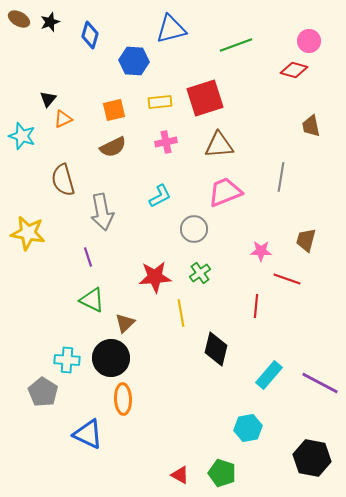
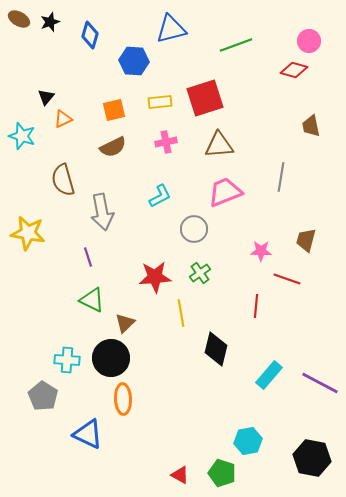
black triangle at (48, 99): moved 2 px left, 2 px up
gray pentagon at (43, 392): moved 4 px down
cyan hexagon at (248, 428): moved 13 px down
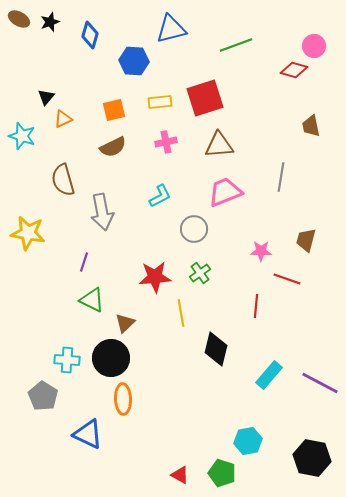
pink circle at (309, 41): moved 5 px right, 5 px down
purple line at (88, 257): moved 4 px left, 5 px down; rotated 36 degrees clockwise
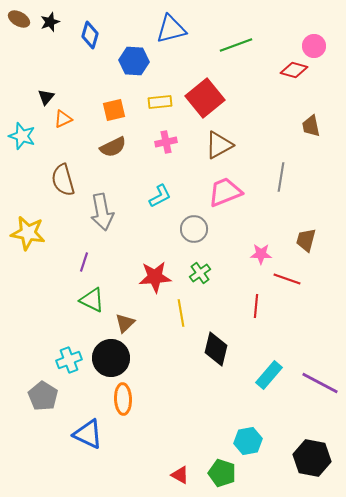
red square at (205, 98): rotated 21 degrees counterclockwise
brown triangle at (219, 145): rotated 24 degrees counterclockwise
pink star at (261, 251): moved 3 px down
cyan cross at (67, 360): moved 2 px right; rotated 25 degrees counterclockwise
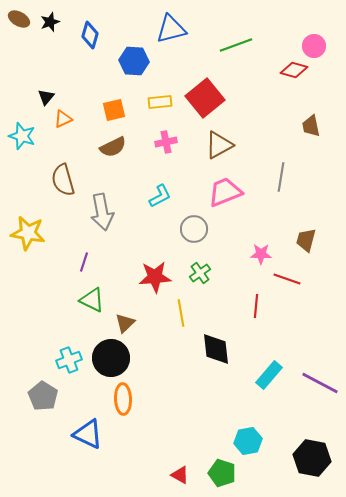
black diamond at (216, 349): rotated 20 degrees counterclockwise
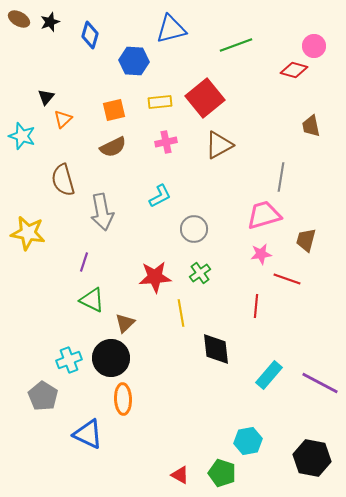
orange triangle at (63, 119): rotated 18 degrees counterclockwise
pink trapezoid at (225, 192): moved 39 px right, 23 px down; rotated 6 degrees clockwise
pink star at (261, 254): rotated 10 degrees counterclockwise
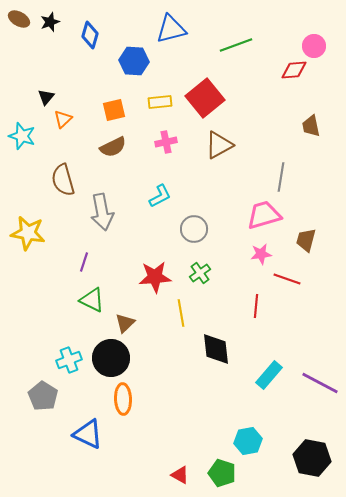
red diamond at (294, 70): rotated 20 degrees counterclockwise
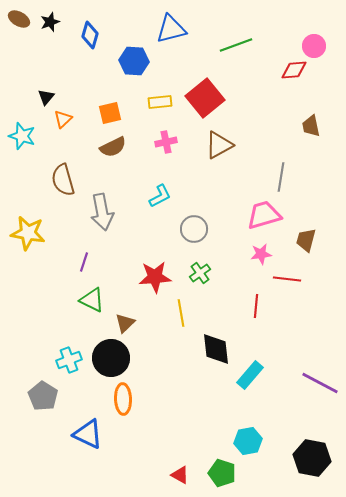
orange square at (114, 110): moved 4 px left, 3 px down
red line at (287, 279): rotated 12 degrees counterclockwise
cyan rectangle at (269, 375): moved 19 px left
